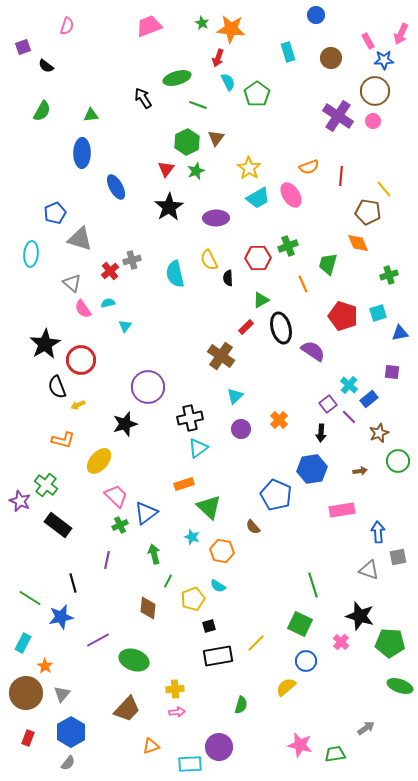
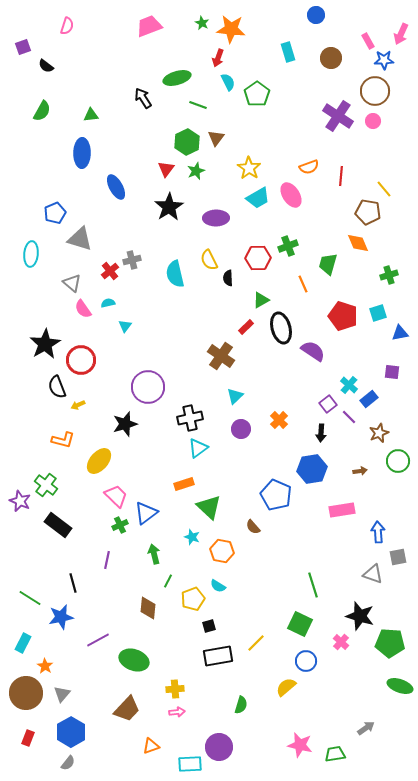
gray triangle at (369, 570): moved 4 px right, 4 px down
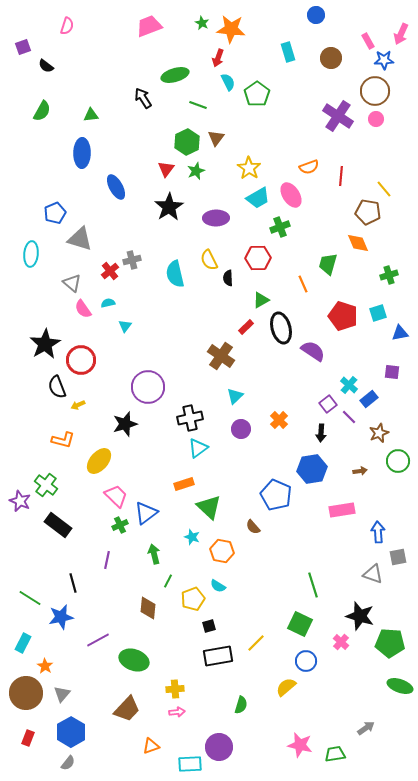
green ellipse at (177, 78): moved 2 px left, 3 px up
pink circle at (373, 121): moved 3 px right, 2 px up
green cross at (288, 246): moved 8 px left, 19 px up
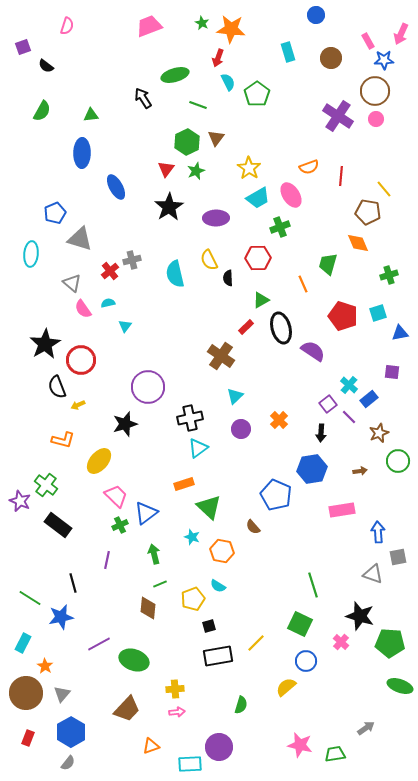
green line at (168, 581): moved 8 px left, 3 px down; rotated 40 degrees clockwise
purple line at (98, 640): moved 1 px right, 4 px down
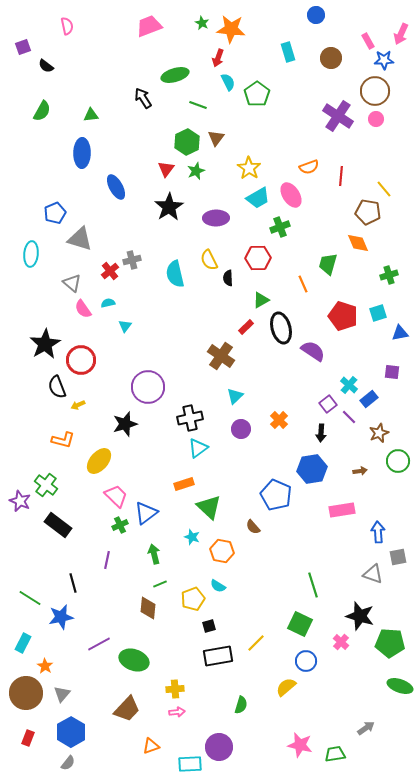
pink semicircle at (67, 26): rotated 30 degrees counterclockwise
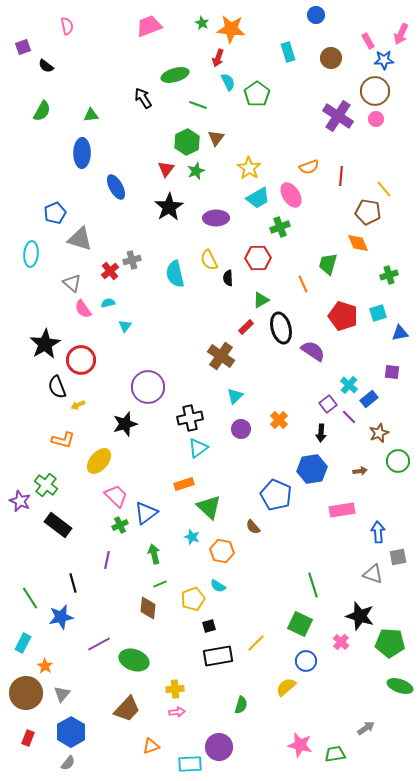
green line at (30, 598): rotated 25 degrees clockwise
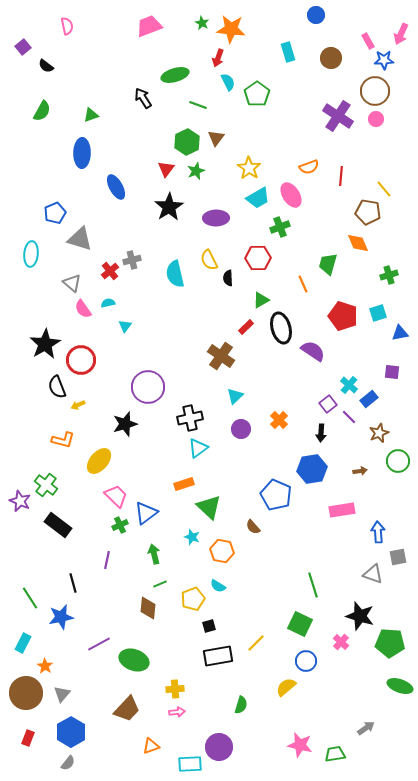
purple square at (23, 47): rotated 21 degrees counterclockwise
green triangle at (91, 115): rotated 14 degrees counterclockwise
